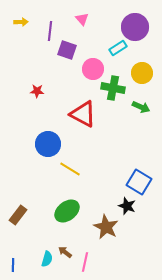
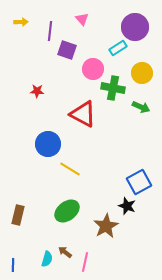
blue square: rotated 30 degrees clockwise
brown rectangle: rotated 24 degrees counterclockwise
brown star: moved 1 px up; rotated 15 degrees clockwise
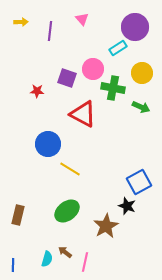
purple square: moved 28 px down
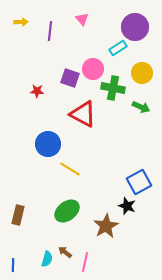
purple square: moved 3 px right
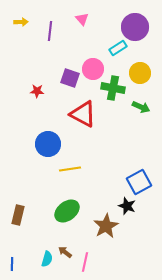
yellow circle: moved 2 px left
yellow line: rotated 40 degrees counterclockwise
blue line: moved 1 px left, 1 px up
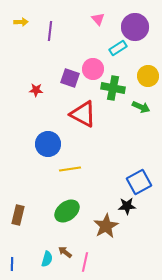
pink triangle: moved 16 px right
yellow circle: moved 8 px right, 3 px down
red star: moved 1 px left, 1 px up
black star: rotated 24 degrees counterclockwise
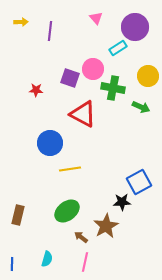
pink triangle: moved 2 px left, 1 px up
blue circle: moved 2 px right, 1 px up
black star: moved 5 px left, 4 px up
brown arrow: moved 16 px right, 15 px up
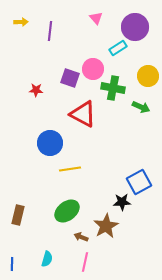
brown arrow: rotated 16 degrees counterclockwise
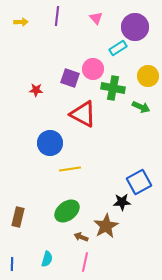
purple line: moved 7 px right, 15 px up
brown rectangle: moved 2 px down
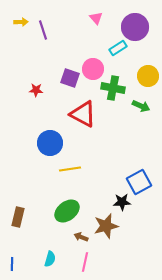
purple line: moved 14 px left, 14 px down; rotated 24 degrees counterclockwise
green arrow: moved 1 px up
brown star: rotated 15 degrees clockwise
cyan semicircle: moved 3 px right
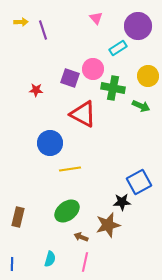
purple circle: moved 3 px right, 1 px up
brown star: moved 2 px right, 1 px up
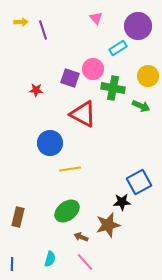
pink line: rotated 54 degrees counterclockwise
